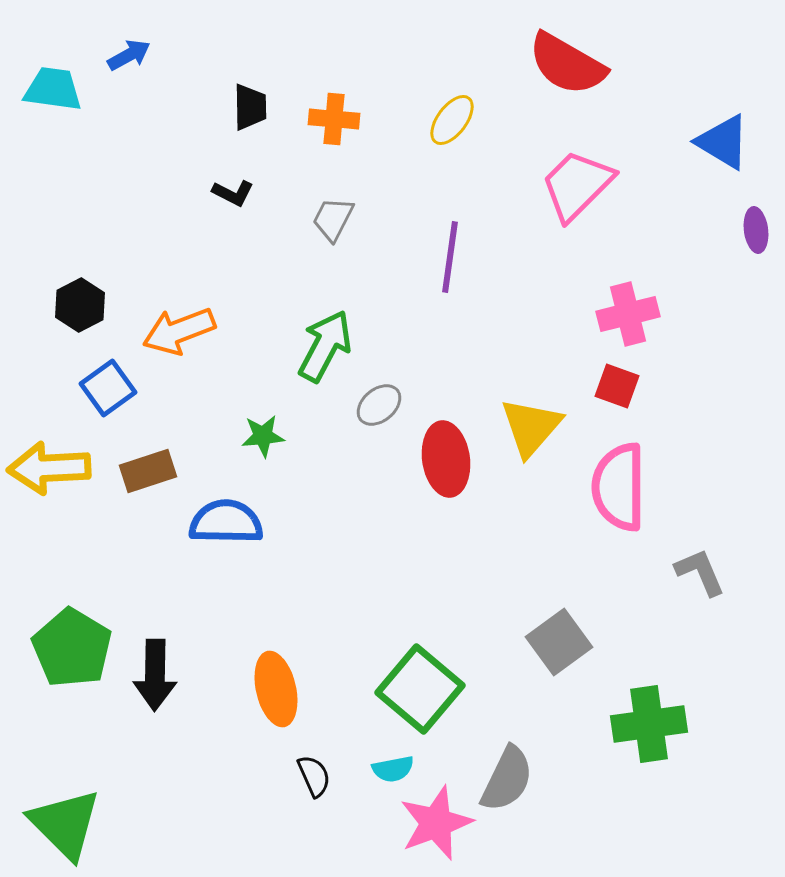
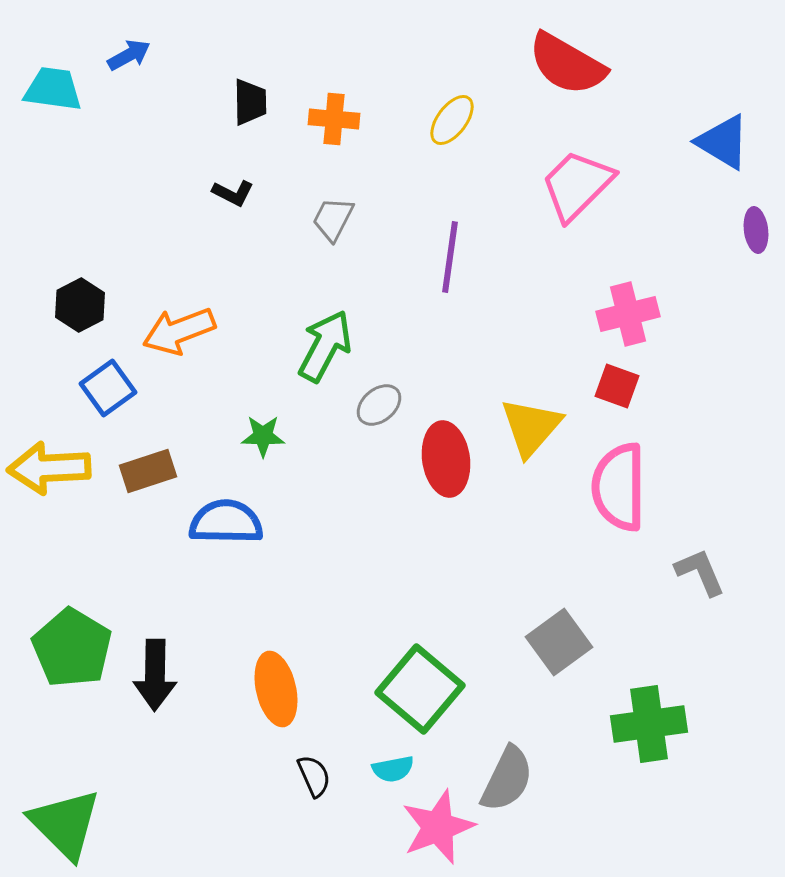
black trapezoid: moved 5 px up
green star: rotated 6 degrees clockwise
pink star: moved 2 px right, 4 px down
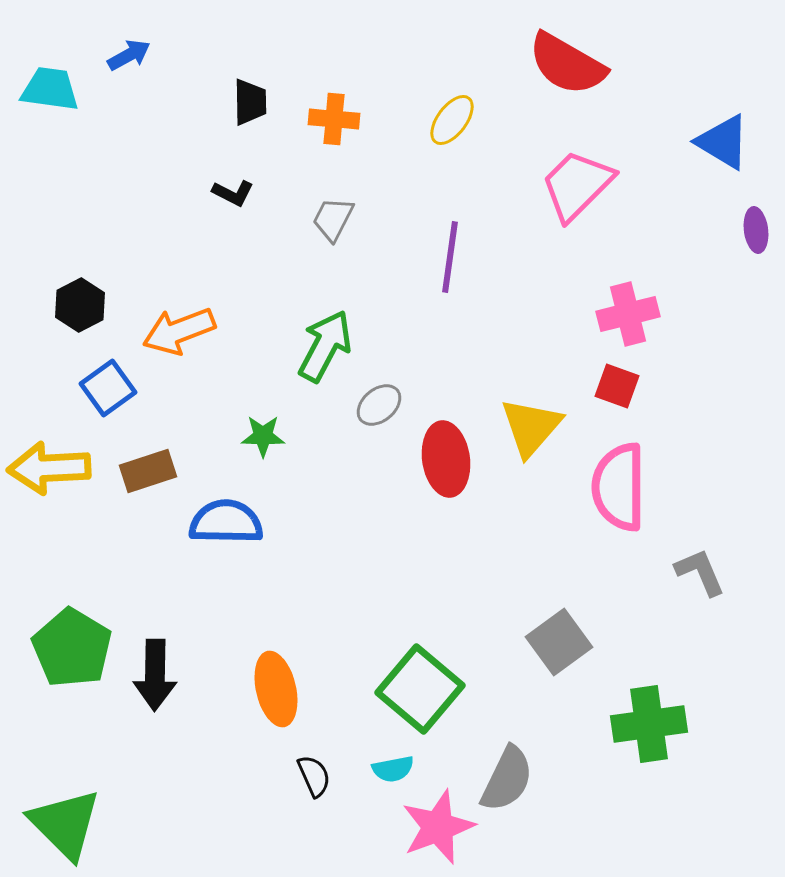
cyan trapezoid: moved 3 px left
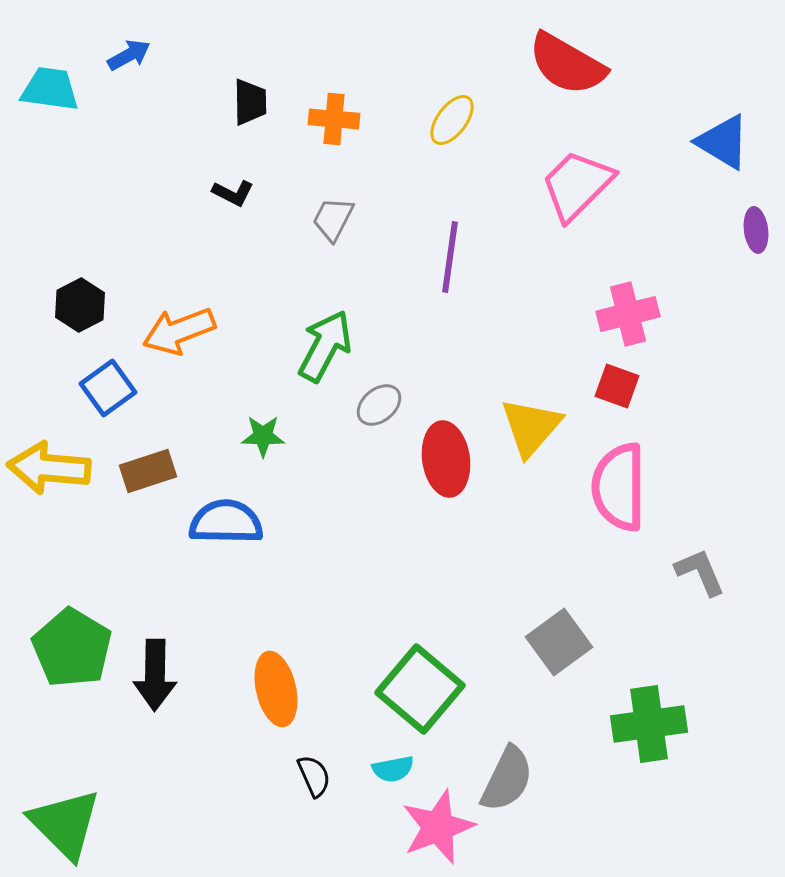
yellow arrow: rotated 8 degrees clockwise
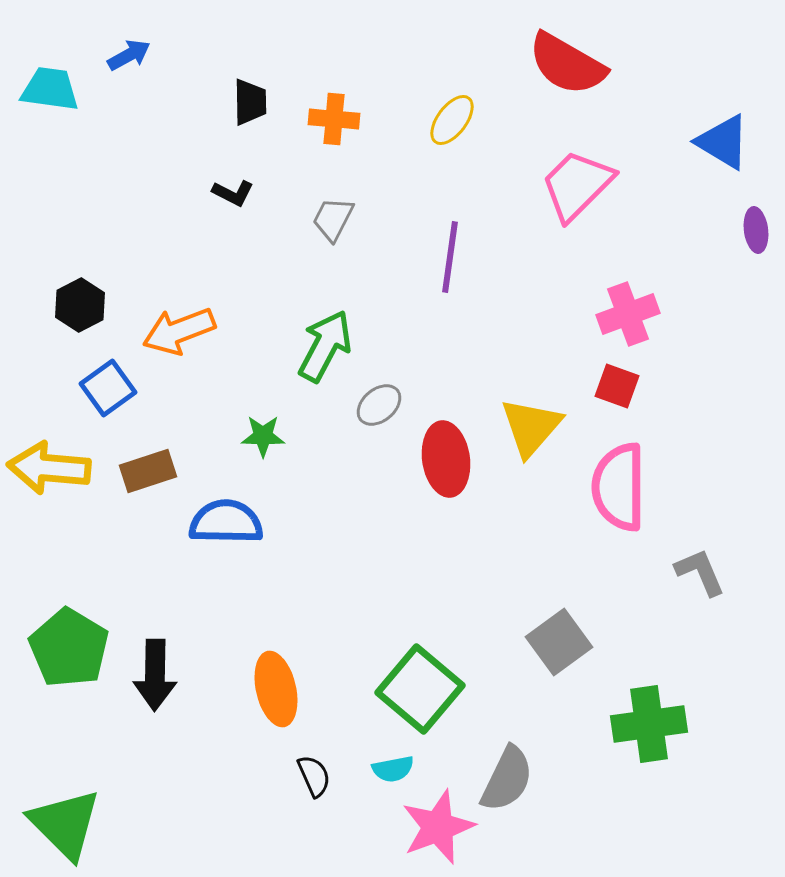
pink cross: rotated 6 degrees counterclockwise
green pentagon: moved 3 px left
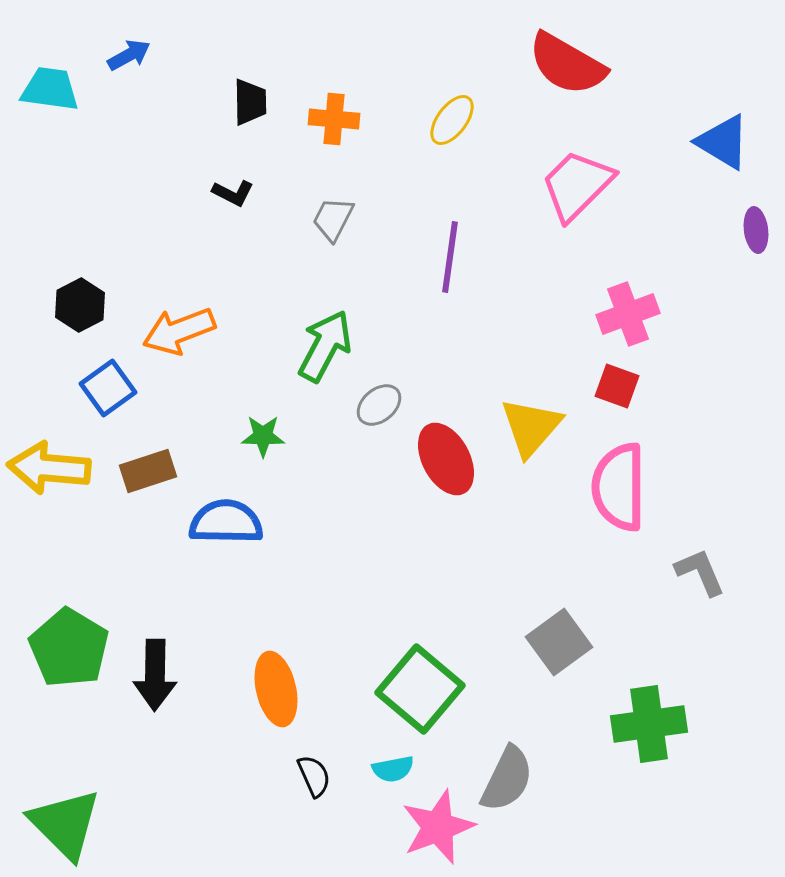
red ellipse: rotated 20 degrees counterclockwise
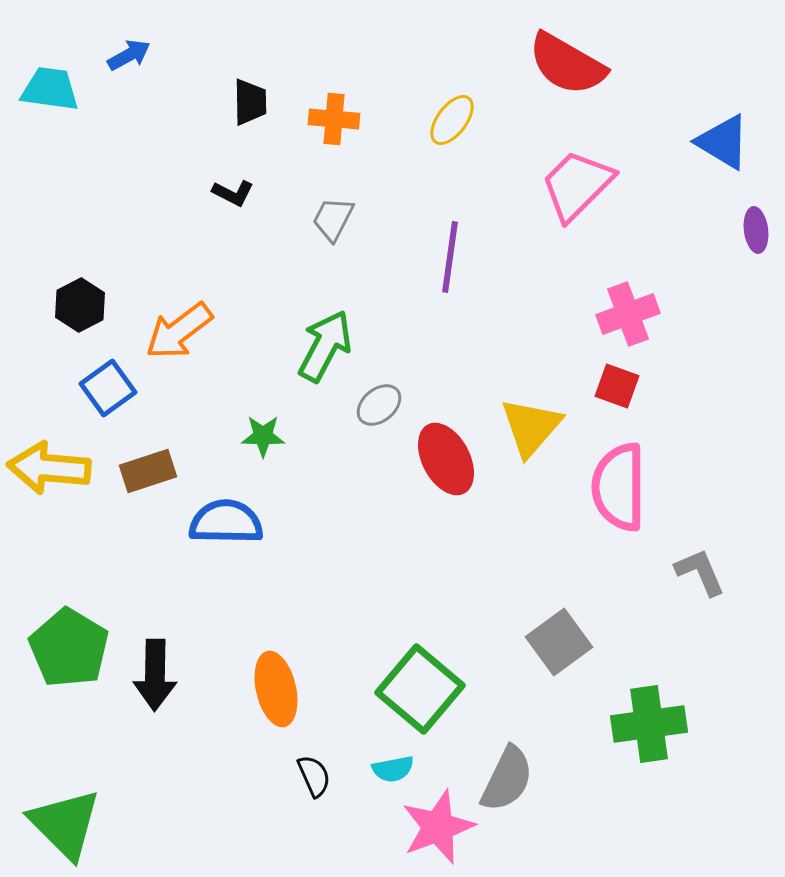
orange arrow: rotated 16 degrees counterclockwise
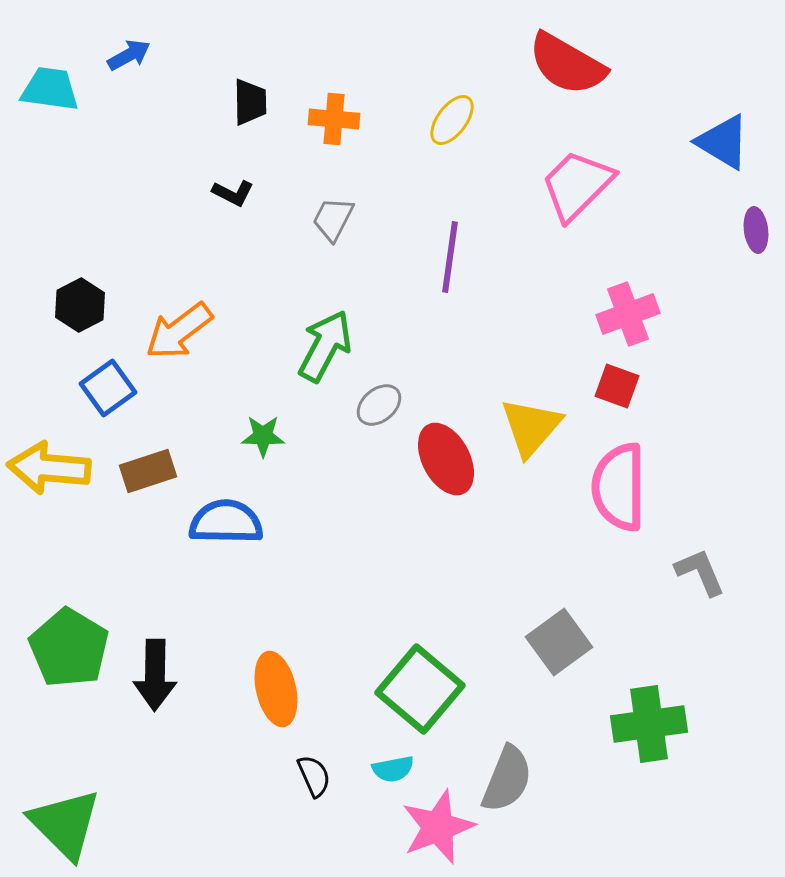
gray semicircle: rotated 4 degrees counterclockwise
